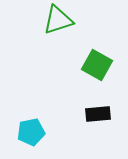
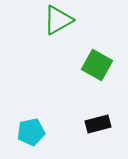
green triangle: rotated 12 degrees counterclockwise
black rectangle: moved 10 px down; rotated 10 degrees counterclockwise
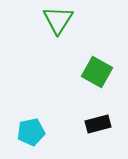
green triangle: rotated 28 degrees counterclockwise
green square: moved 7 px down
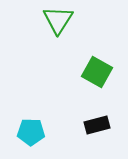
black rectangle: moved 1 px left, 1 px down
cyan pentagon: rotated 12 degrees clockwise
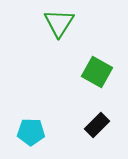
green triangle: moved 1 px right, 3 px down
black rectangle: rotated 30 degrees counterclockwise
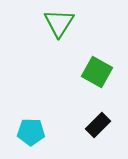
black rectangle: moved 1 px right
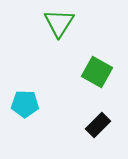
cyan pentagon: moved 6 px left, 28 px up
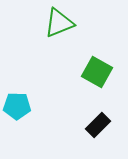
green triangle: rotated 36 degrees clockwise
cyan pentagon: moved 8 px left, 2 px down
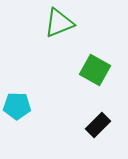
green square: moved 2 px left, 2 px up
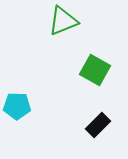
green triangle: moved 4 px right, 2 px up
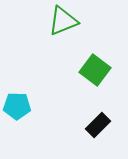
green square: rotated 8 degrees clockwise
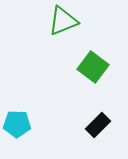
green square: moved 2 px left, 3 px up
cyan pentagon: moved 18 px down
